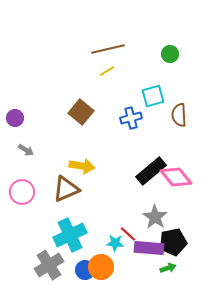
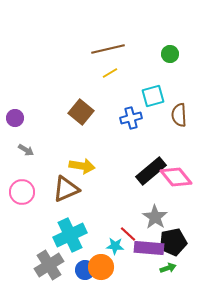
yellow line: moved 3 px right, 2 px down
cyan star: moved 3 px down
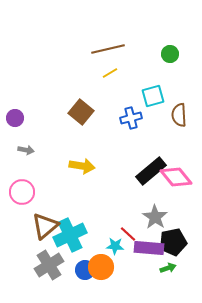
gray arrow: rotated 21 degrees counterclockwise
brown triangle: moved 21 px left, 37 px down; rotated 16 degrees counterclockwise
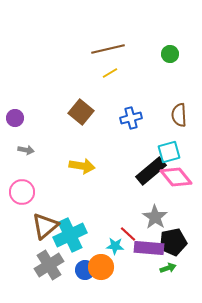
cyan square: moved 16 px right, 56 px down
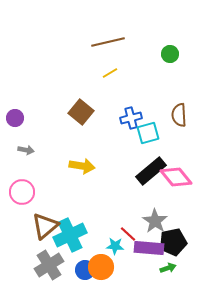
brown line: moved 7 px up
cyan square: moved 21 px left, 19 px up
gray star: moved 4 px down
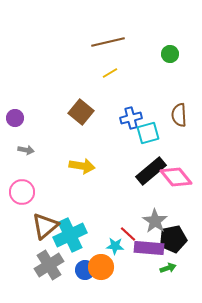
black pentagon: moved 3 px up
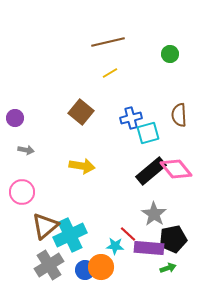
pink diamond: moved 8 px up
gray star: moved 1 px left, 7 px up
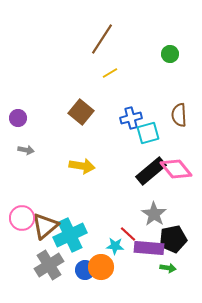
brown line: moved 6 px left, 3 px up; rotated 44 degrees counterclockwise
purple circle: moved 3 px right
pink circle: moved 26 px down
green arrow: rotated 28 degrees clockwise
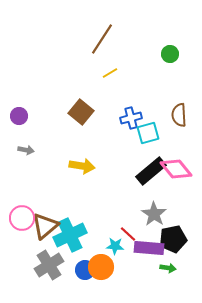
purple circle: moved 1 px right, 2 px up
